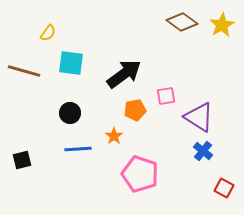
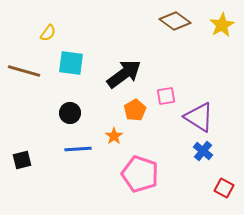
brown diamond: moved 7 px left, 1 px up
orange pentagon: rotated 20 degrees counterclockwise
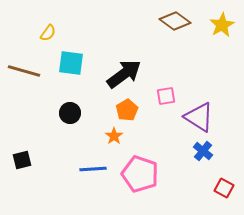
orange pentagon: moved 8 px left
blue line: moved 15 px right, 20 px down
